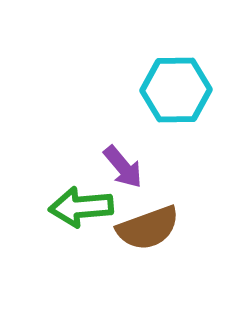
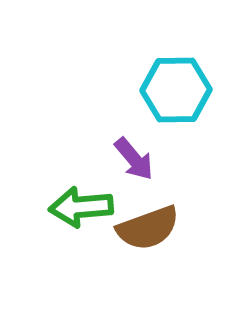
purple arrow: moved 11 px right, 8 px up
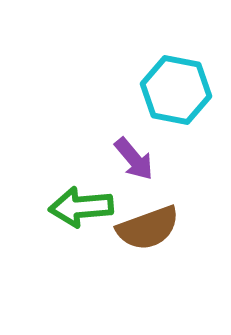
cyan hexagon: rotated 12 degrees clockwise
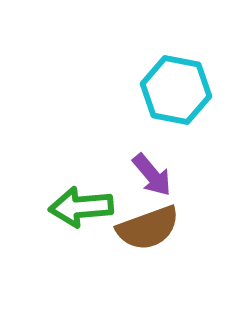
purple arrow: moved 18 px right, 16 px down
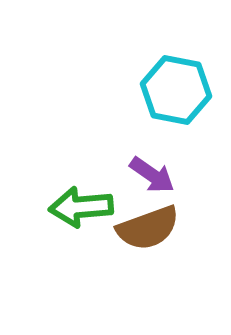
purple arrow: rotated 15 degrees counterclockwise
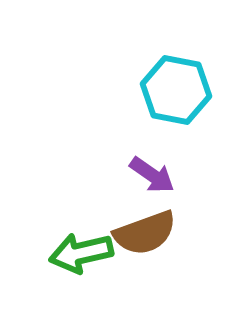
green arrow: moved 46 px down; rotated 8 degrees counterclockwise
brown semicircle: moved 3 px left, 5 px down
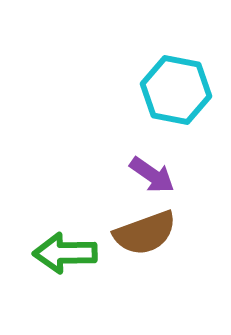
green arrow: moved 16 px left; rotated 12 degrees clockwise
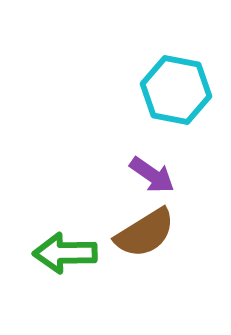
brown semicircle: rotated 12 degrees counterclockwise
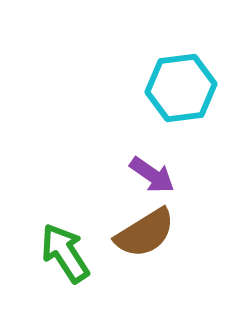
cyan hexagon: moved 5 px right, 2 px up; rotated 18 degrees counterclockwise
green arrow: rotated 58 degrees clockwise
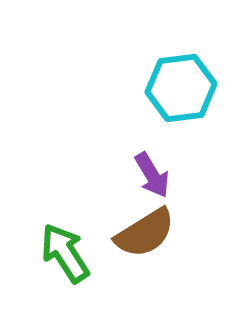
purple arrow: rotated 24 degrees clockwise
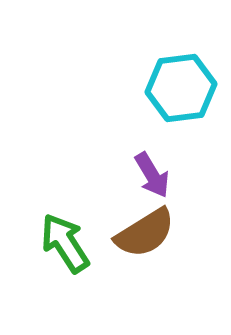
green arrow: moved 10 px up
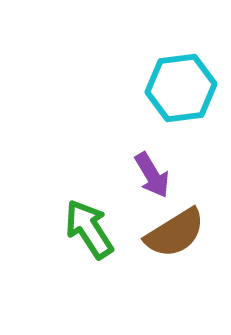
brown semicircle: moved 30 px right
green arrow: moved 24 px right, 14 px up
